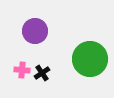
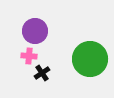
pink cross: moved 7 px right, 14 px up
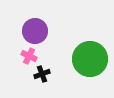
pink cross: rotated 21 degrees clockwise
black cross: moved 1 px down; rotated 14 degrees clockwise
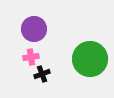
purple circle: moved 1 px left, 2 px up
pink cross: moved 2 px right, 1 px down; rotated 35 degrees counterclockwise
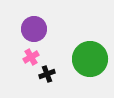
pink cross: rotated 21 degrees counterclockwise
black cross: moved 5 px right
